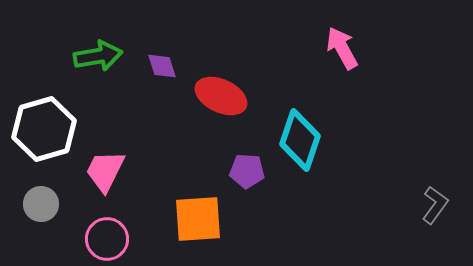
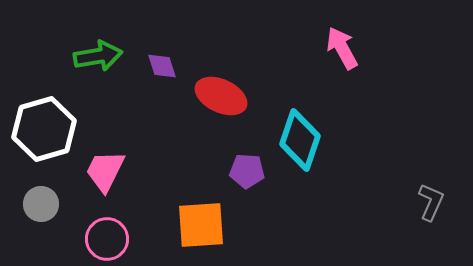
gray L-shape: moved 4 px left, 3 px up; rotated 12 degrees counterclockwise
orange square: moved 3 px right, 6 px down
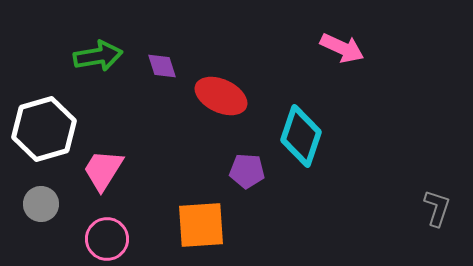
pink arrow: rotated 144 degrees clockwise
cyan diamond: moved 1 px right, 4 px up
pink trapezoid: moved 2 px left, 1 px up; rotated 6 degrees clockwise
gray L-shape: moved 6 px right, 6 px down; rotated 6 degrees counterclockwise
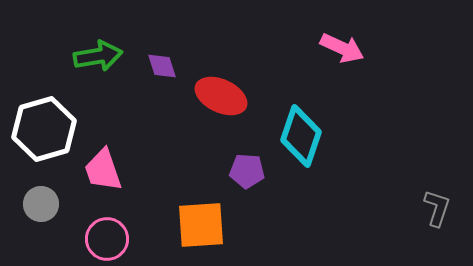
pink trapezoid: rotated 51 degrees counterclockwise
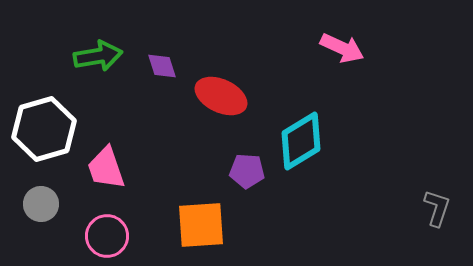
cyan diamond: moved 5 px down; rotated 40 degrees clockwise
pink trapezoid: moved 3 px right, 2 px up
pink circle: moved 3 px up
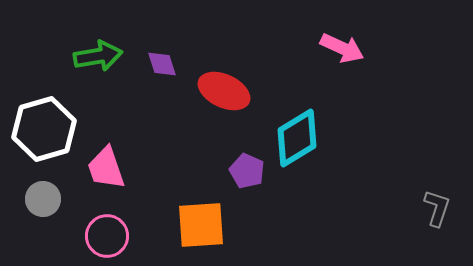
purple diamond: moved 2 px up
red ellipse: moved 3 px right, 5 px up
cyan diamond: moved 4 px left, 3 px up
purple pentagon: rotated 20 degrees clockwise
gray circle: moved 2 px right, 5 px up
